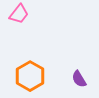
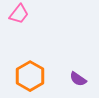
purple semicircle: moved 1 px left; rotated 24 degrees counterclockwise
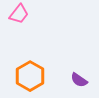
purple semicircle: moved 1 px right, 1 px down
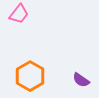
purple semicircle: moved 2 px right
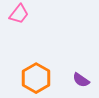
orange hexagon: moved 6 px right, 2 px down
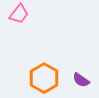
orange hexagon: moved 8 px right
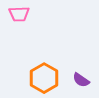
pink trapezoid: rotated 50 degrees clockwise
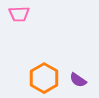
purple semicircle: moved 3 px left
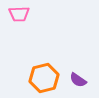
orange hexagon: rotated 16 degrees clockwise
